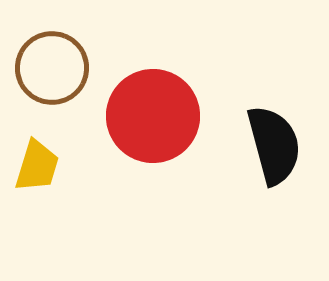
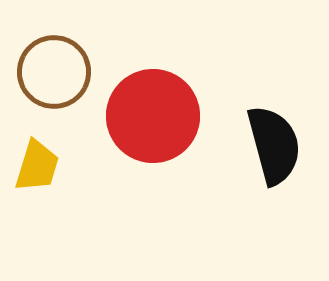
brown circle: moved 2 px right, 4 px down
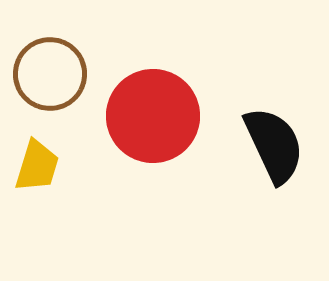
brown circle: moved 4 px left, 2 px down
black semicircle: rotated 10 degrees counterclockwise
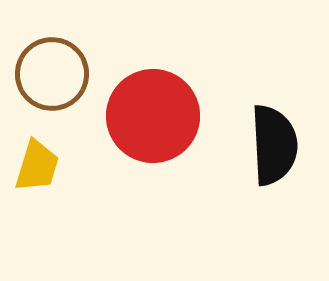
brown circle: moved 2 px right
black semicircle: rotated 22 degrees clockwise
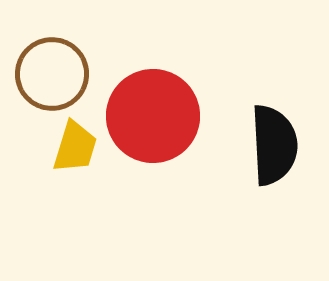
yellow trapezoid: moved 38 px right, 19 px up
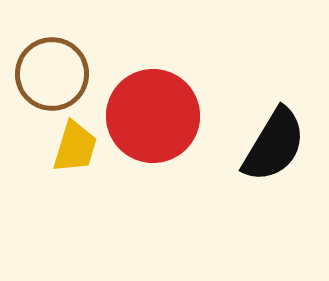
black semicircle: rotated 34 degrees clockwise
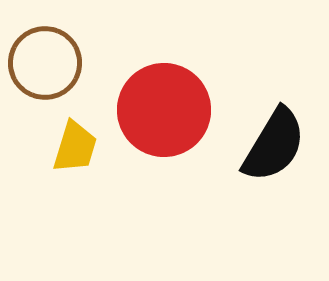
brown circle: moved 7 px left, 11 px up
red circle: moved 11 px right, 6 px up
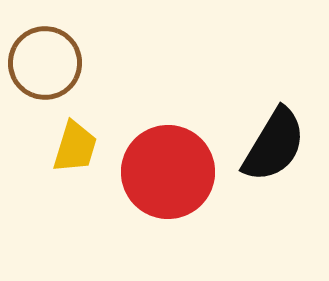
red circle: moved 4 px right, 62 px down
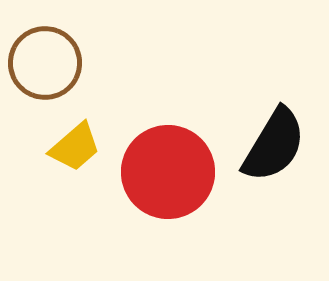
yellow trapezoid: rotated 32 degrees clockwise
